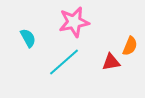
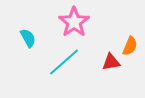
pink star: rotated 24 degrees counterclockwise
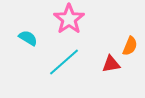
pink star: moved 5 px left, 3 px up
cyan semicircle: rotated 30 degrees counterclockwise
red triangle: moved 2 px down
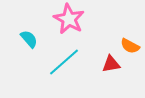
pink star: rotated 8 degrees counterclockwise
cyan semicircle: moved 1 px right, 1 px down; rotated 18 degrees clockwise
orange semicircle: rotated 96 degrees clockwise
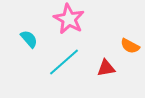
red triangle: moved 5 px left, 4 px down
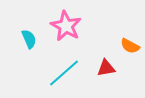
pink star: moved 3 px left, 7 px down
cyan semicircle: rotated 18 degrees clockwise
cyan line: moved 11 px down
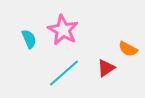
pink star: moved 3 px left, 4 px down
orange semicircle: moved 2 px left, 3 px down
red triangle: rotated 24 degrees counterclockwise
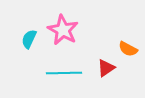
cyan semicircle: rotated 132 degrees counterclockwise
cyan line: rotated 40 degrees clockwise
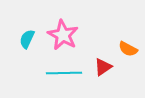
pink star: moved 5 px down
cyan semicircle: moved 2 px left
red triangle: moved 3 px left, 1 px up
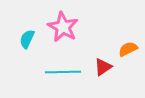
pink star: moved 8 px up
orange semicircle: rotated 126 degrees clockwise
cyan line: moved 1 px left, 1 px up
